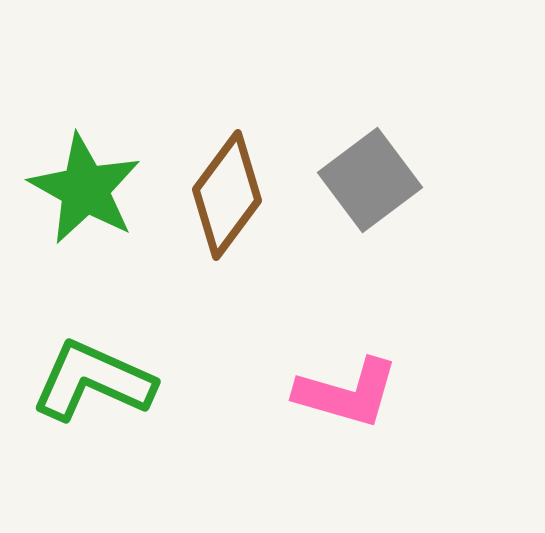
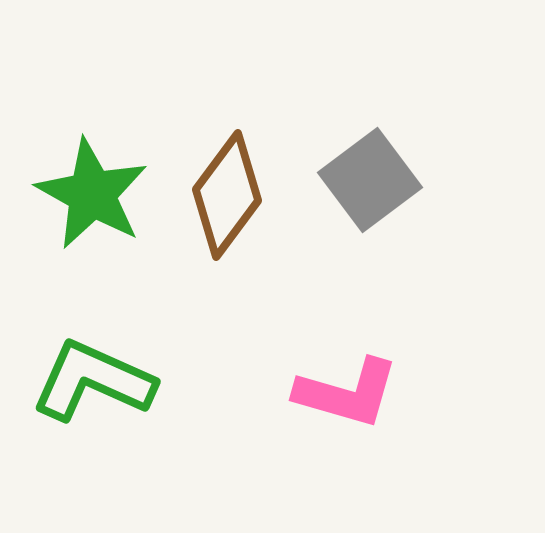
green star: moved 7 px right, 5 px down
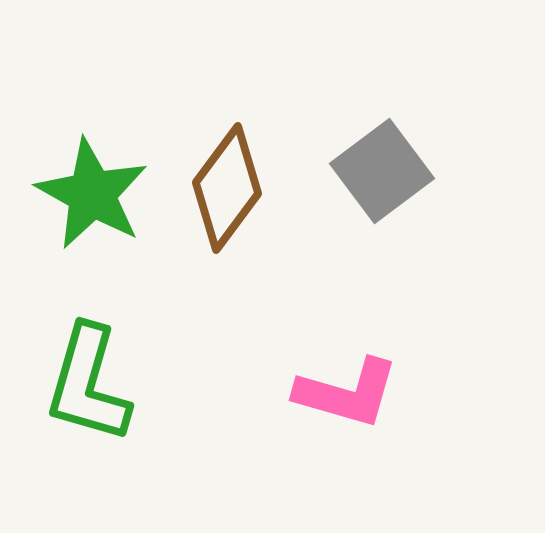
gray square: moved 12 px right, 9 px up
brown diamond: moved 7 px up
green L-shape: moved 5 px left, 3 px down; rotated 98 degrees counterclockwise
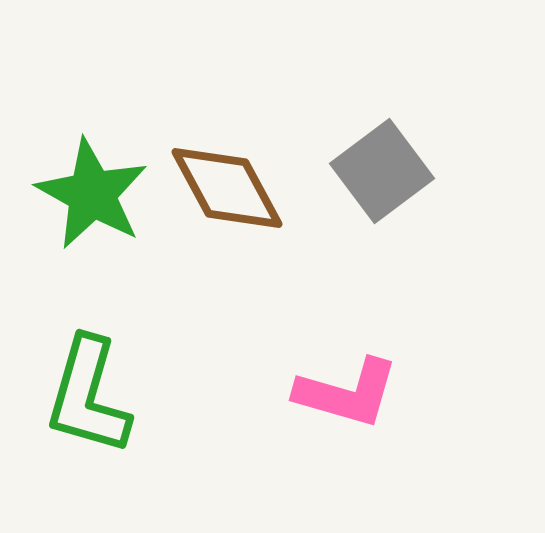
brown diamond: rotated 65 degrees counterclockwise
green L-shape: moved 12 px down
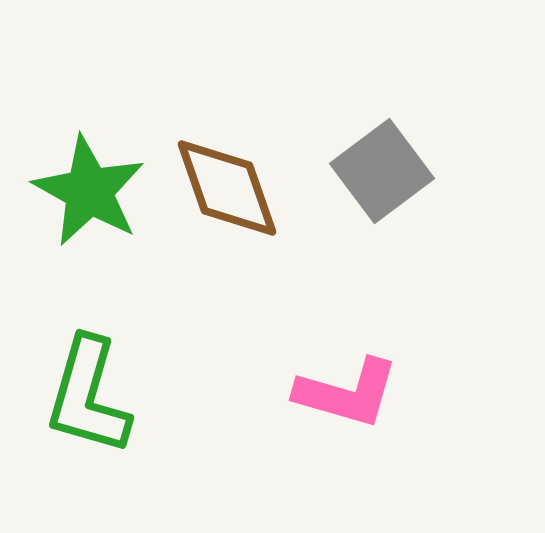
brown diamond: rotated 9 degrees clockwise
green star: moved 3 px left, 3 px up
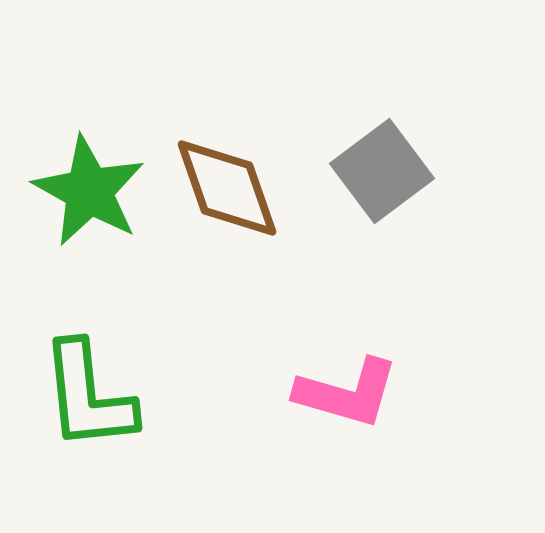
green L-shape: rotated 22 degrees counterclockwise
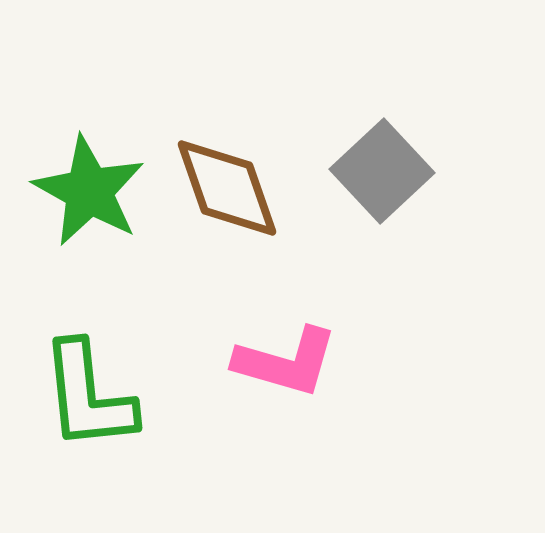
gray square: rotated 6 degrees counterclockwise
pink L-shape: moved 61 px left, 31 px up
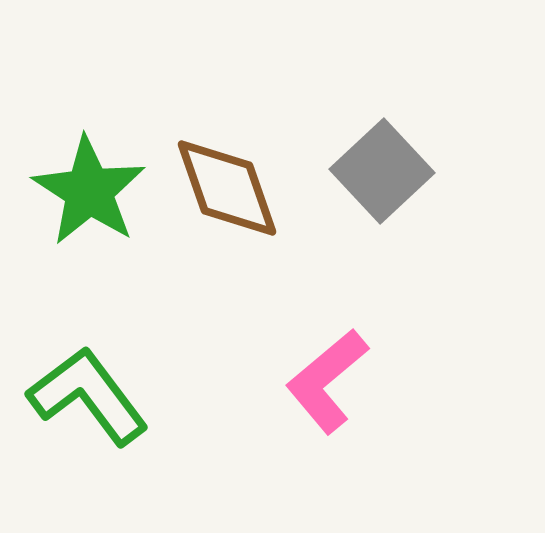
green star: rotated 4 degrees clockwise
pink L-shape: moved 41 px right, 19 px down; rotated 124 degrees clockwise
green L-shape: rotated 149 degrees clockwise
